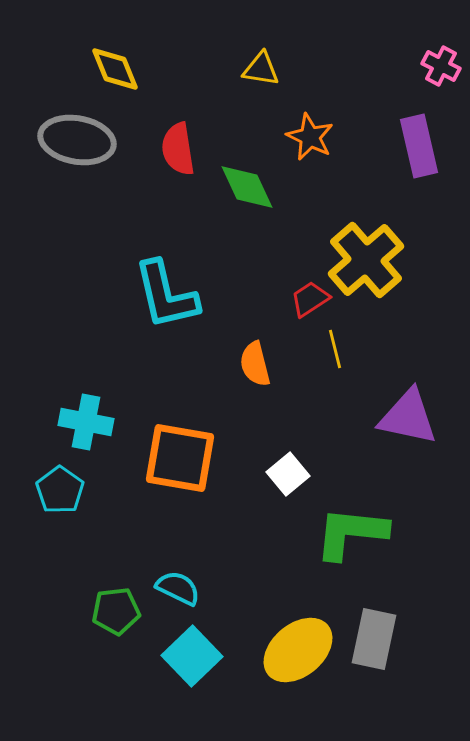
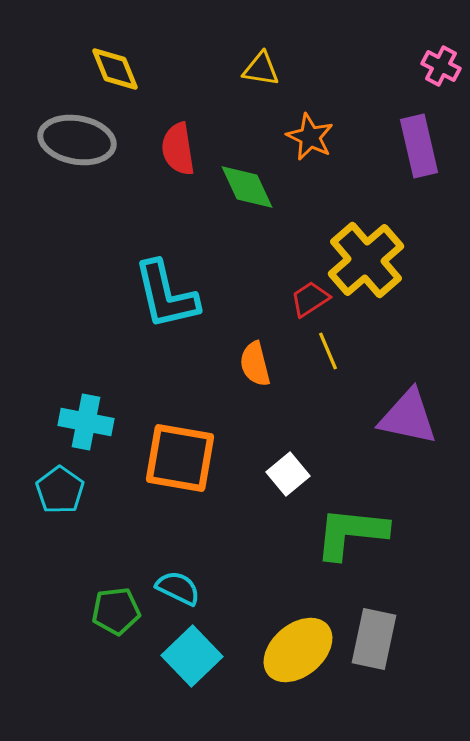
yellow line: moved 7 px left, 2 px down; rotated 9 degrees counterclockwise
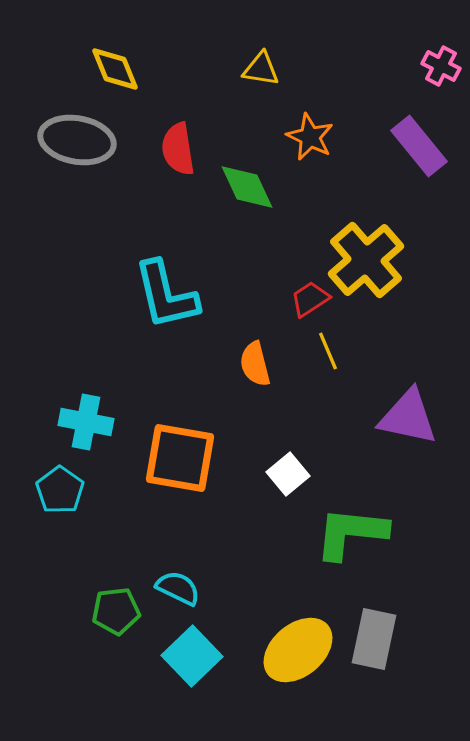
purple rectangle: rotated 26 degrees counterclockwise
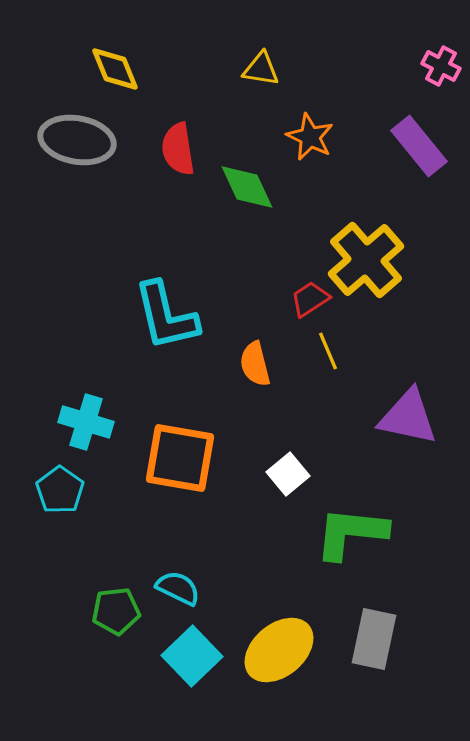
cyan L-shape: moved 21 px down
cyan cross: rotated 6 degrees clockwise
yellow ellipse: moved 19 px left
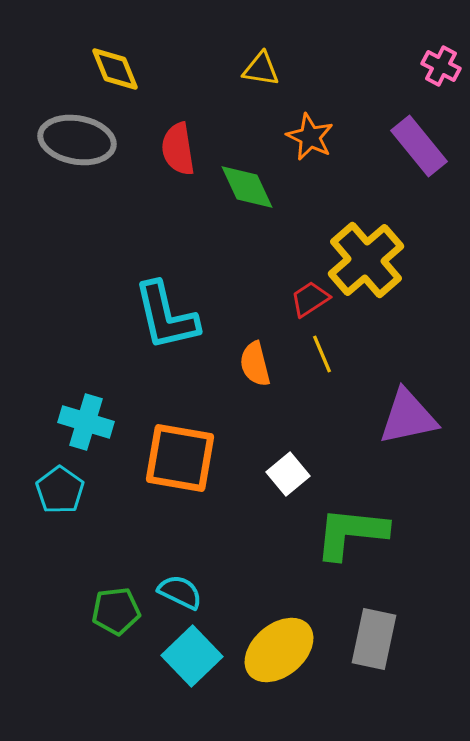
yellow line: moved 6 px left, 3 px down
purple triangle: rotated 24 degrees counterclockwise
cyan semicircle: moved 2 px right, 4 px down
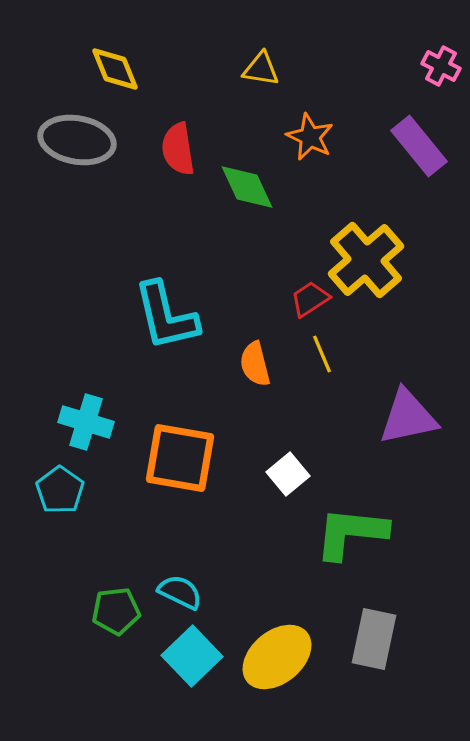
yellow ellipse: moved 2 px left, 7 px down
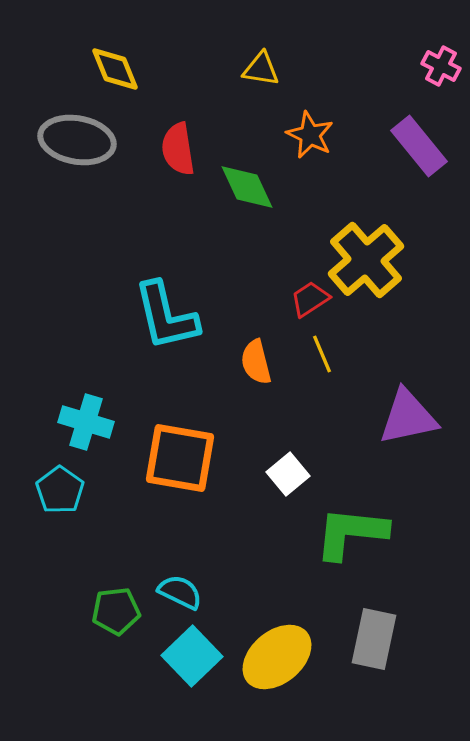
orange star: moved 2 px up
orange semicircle: moved 1 px right, 2 px up
